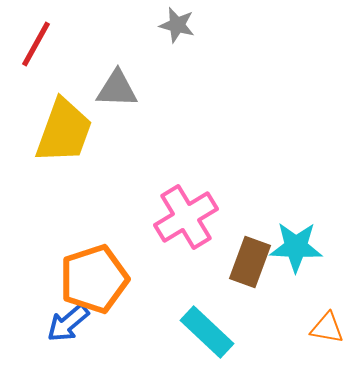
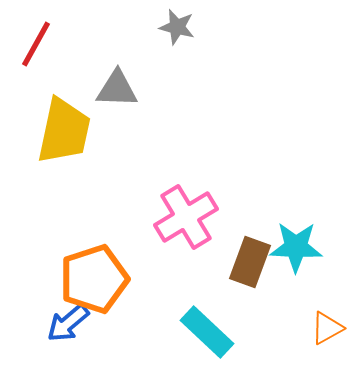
gray star: moved 2 px down
yellow trapezoid: rotated 8 degrees counterclockwise
orange triangle: rotated 39 degrees counterclockwise
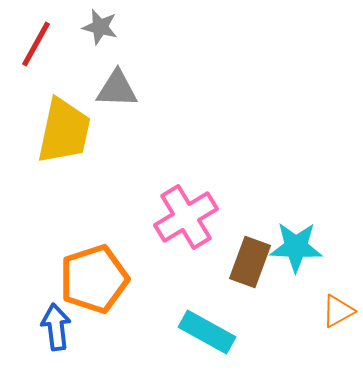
gray star: moved 77 px left
blue arrow: moved 12 px left, 4 px down; rotated 123 degrees clockwise
orange triangle: moved 11 px right, 17 px up
cyan rectangle: rotated 14 degrees counterclockwise
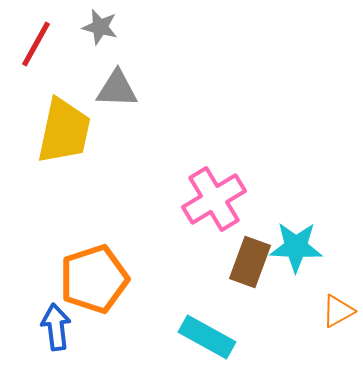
pink cross: moved 28 px right, 18 px up
cyan rectangle: moved 5 px down
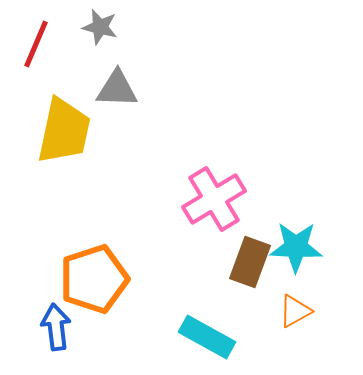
red line: rotated 6 degrees counterclockwise
orange triangle: moved 43 px left
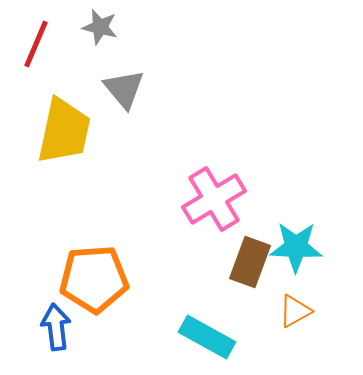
gray triangle: moved 7 px right; rotated 48 degrees clockwise
orange pentagon: rotated 14 degrees clockwise
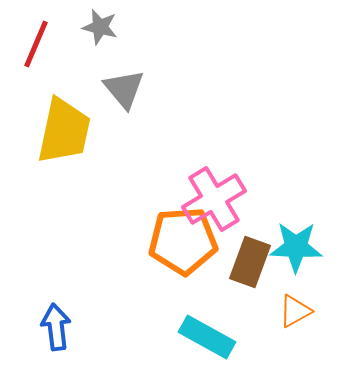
orange pentagon: moved 89 px right, 38 px up
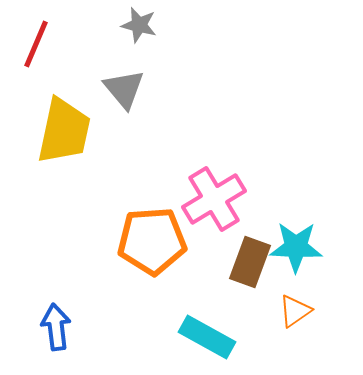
gray star: moved 39 px right, 2 px up
orange pentagon: moved 31 px left
orange triangle: rotated 6 degrees counterclockwise
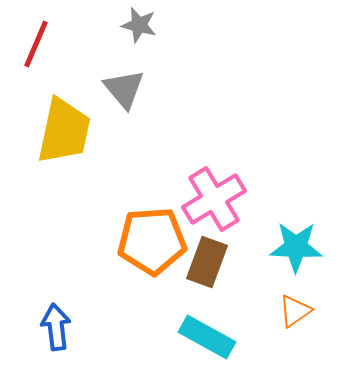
brown rectangle: moved 43 px left
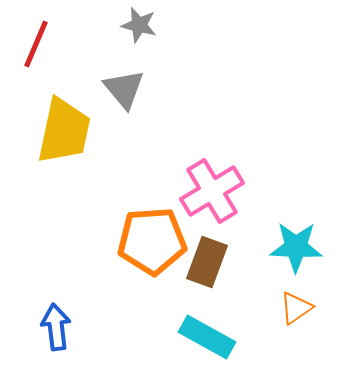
pink cross: moved 2 px left, 8 px up
orange triangle: moved 1 px right, 3 px up
